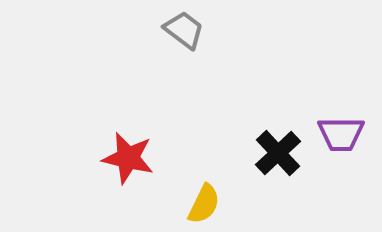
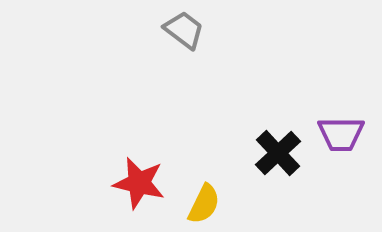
red star: moved 11 px right, 25 px down
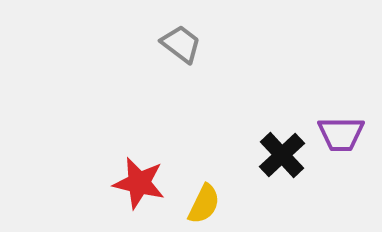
gray trapezoid: moved 3 px left, 14 px down
black cross: moved 4 px right, 2 px down
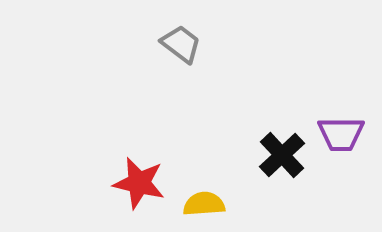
yellow semicircle: rotated 120 degrees counterclockwise
